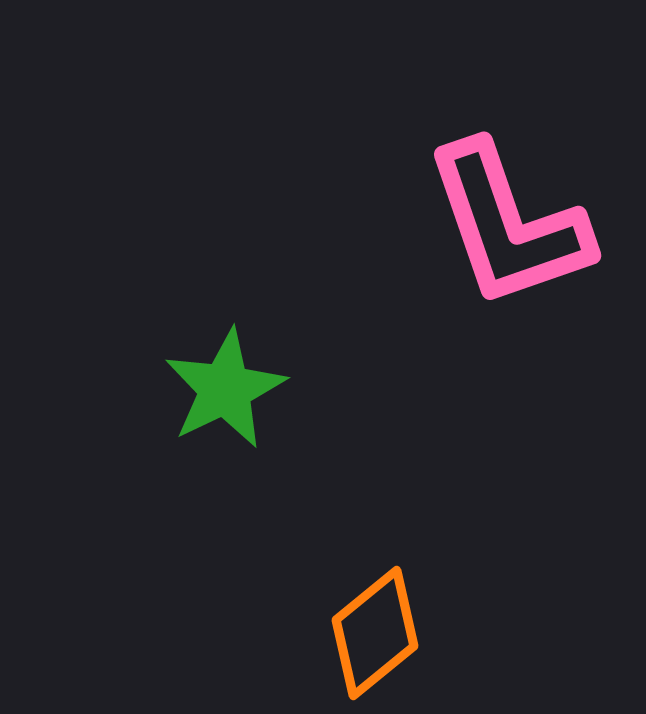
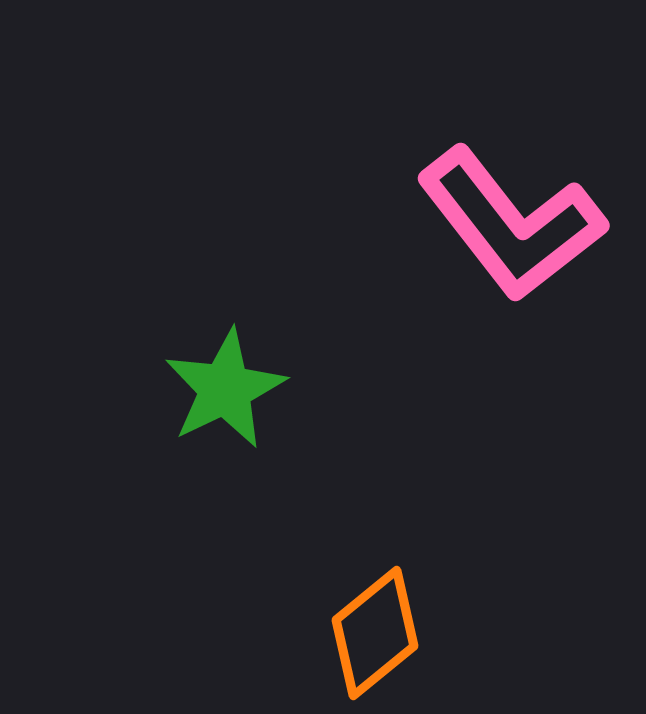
pink L-shape: moved 3 px right, 1 px up; rotated 19 degrees counterclockwise
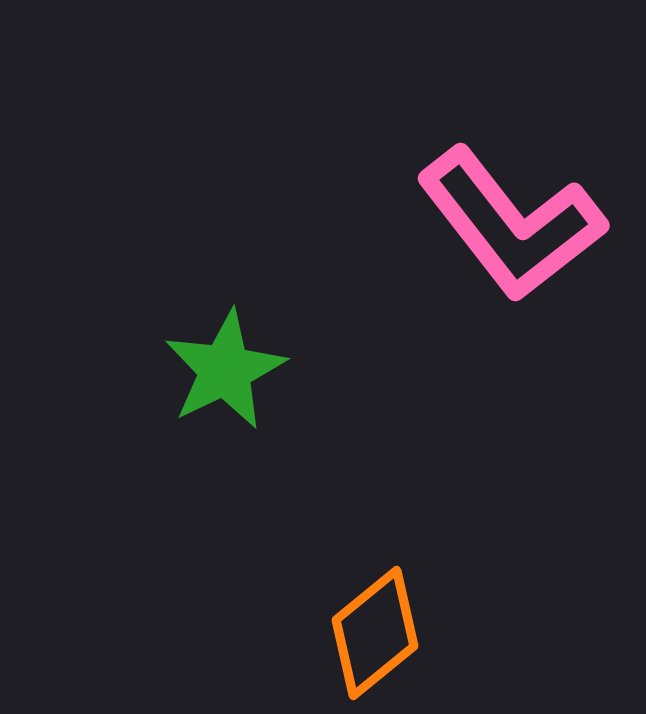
green star: moved 19 px up
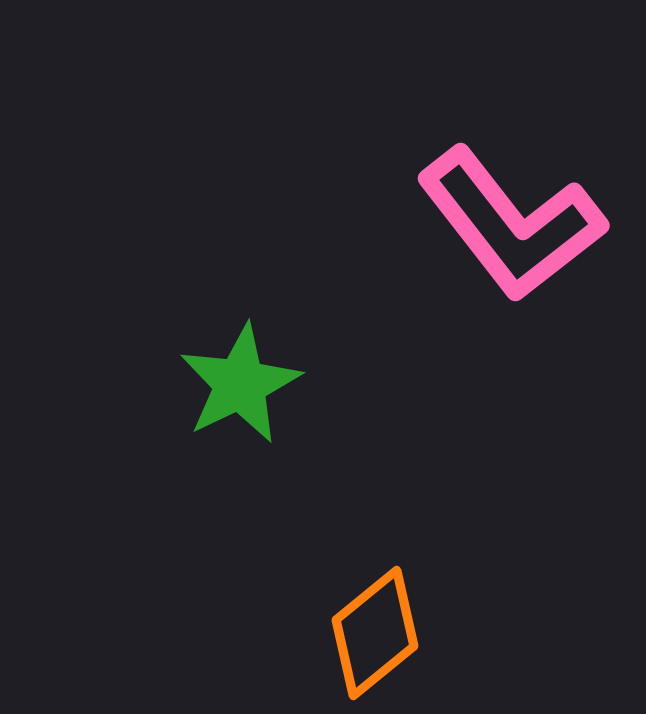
green star: moved 15 px right, 14 px down
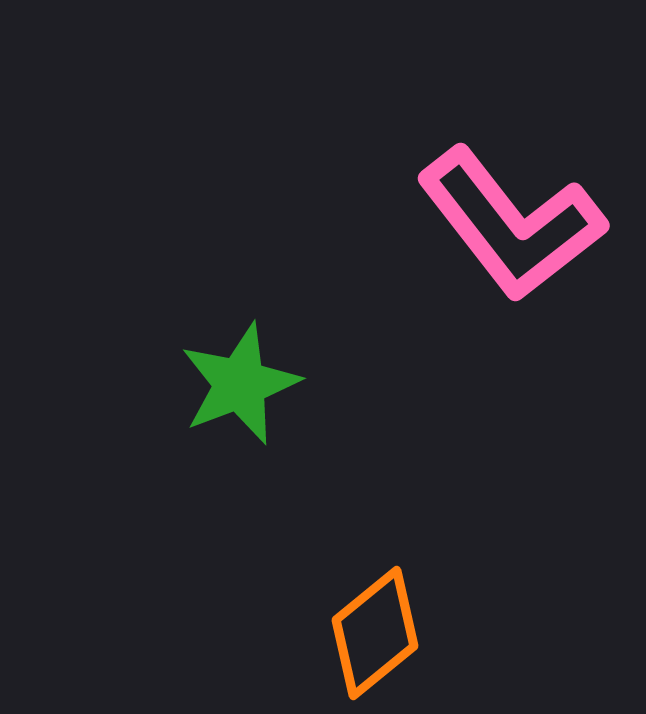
green star: rotated 5 degrees clockwise
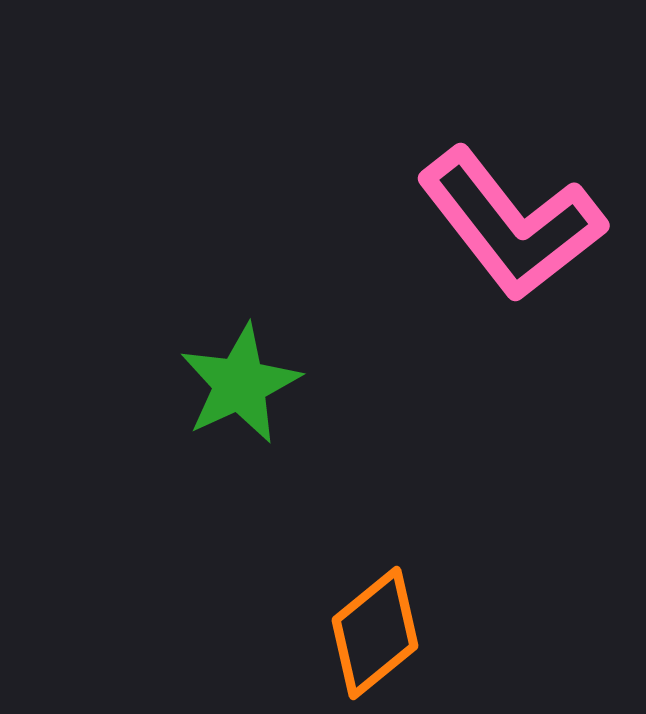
green star: rotated 4 degrees counterclockwise
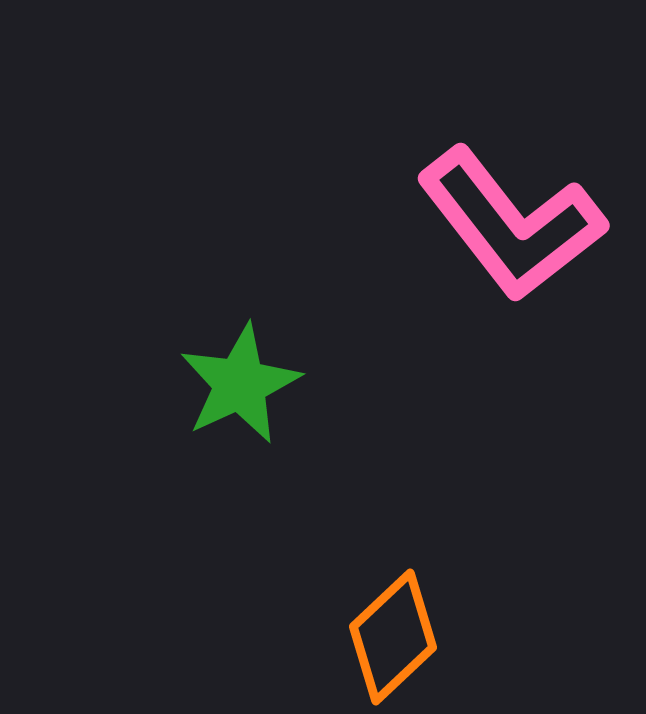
orange diamond: moved 18 px right, 4 px down; rotated 4 degrees counterclockwise
